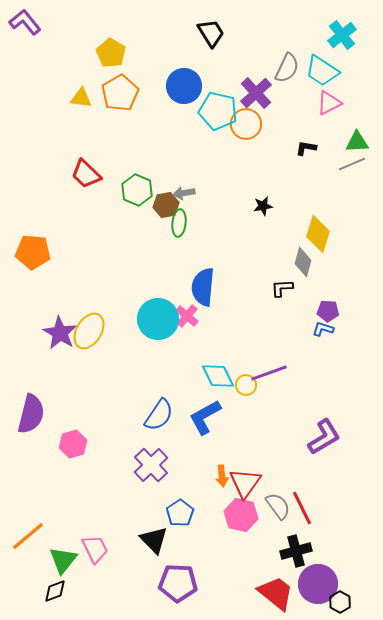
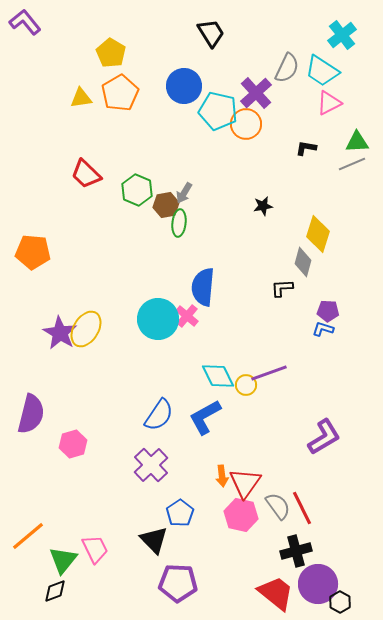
yellow triangle at (81, 98): rotated 15 degrees counterclockwise
gray arrow at (184, 193): rotated 50 degrees counterclockwise
yellow ellipse at (89, 331): moved 3 px left, 2 px up
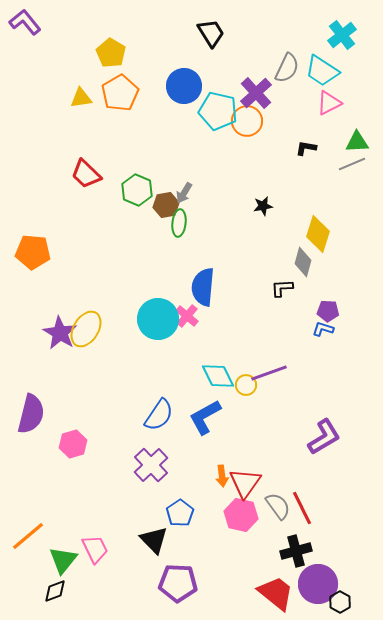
orange circle at (246, 124): moved 1 px right, 3 px up
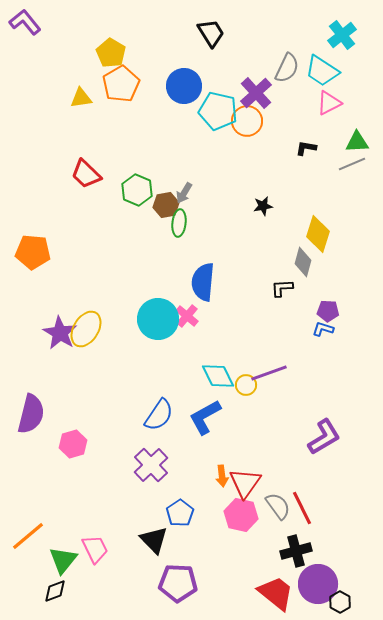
orange pentagon at (120, 93): moved 1 px right, 9 px up
blue semicircle at (203, 287): moved 5 px up
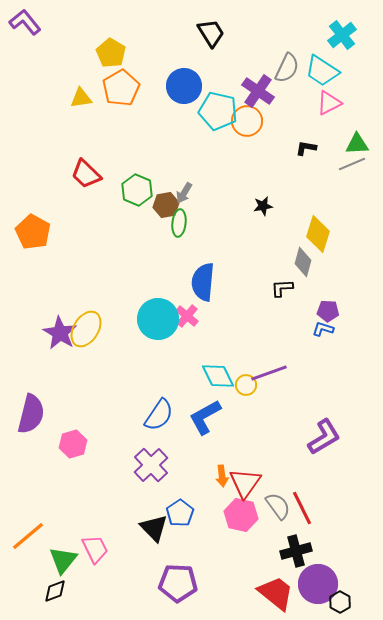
orange pentagon at (121, 84): moved 4 px down
purple cross at (256, 93): moved 2 px right, 2 px up; rotated 12 degrees counterclockwise
green triangle at (357, 142): moved 2 px down
orange pentagon at (33, 252): moved 20 px up; rotated 24 degrees clockwise
black triangle at (154, 540): moved 12 px up
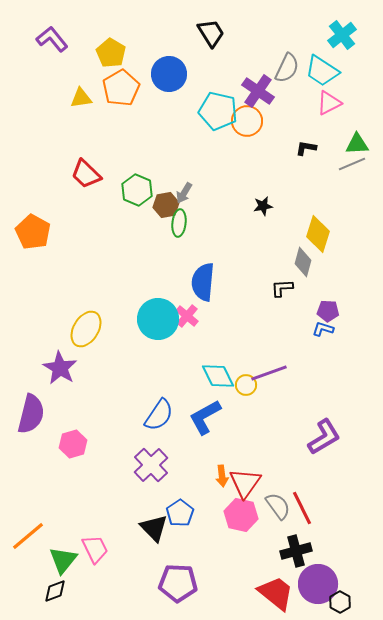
purple L-shape at (25, 22): moved 27 px right, 17 px down
blue circle at (184, 86): moved 15 px left, 12 px up
purple star at (60, 333): moved 35 px down
